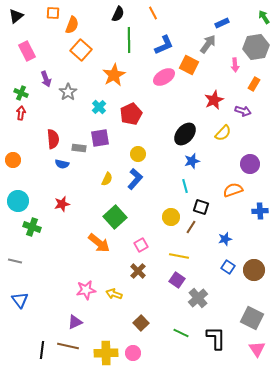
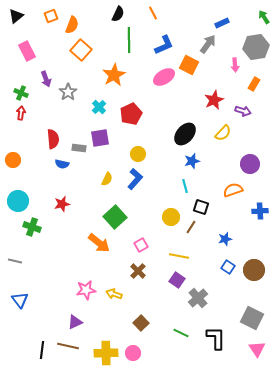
orange square at (53, 13): moved 2 px left, 3 px down; rotated 24 degrees counterclockwise
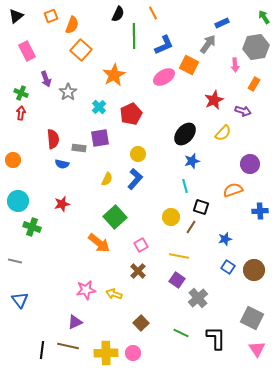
green line at (129, 40): moved 5 px right, 4 px up
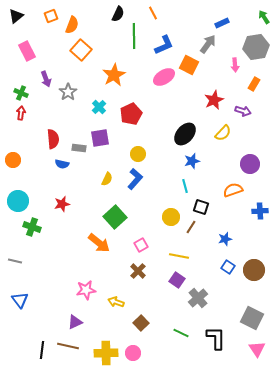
yellow arrow at (114, 294): moved 2 px right, 8 px down
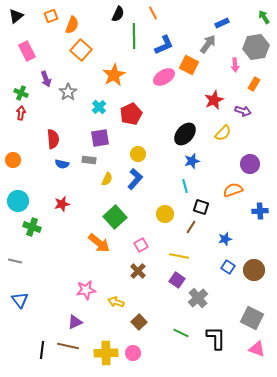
gray rectangle at (79, 148): moved 10 px right, 12 px down
yellow circle at (171, 217): moved 6 px left, 3 px up
brown square at (141, 323): moved 2 px left, 1 px up
pink triangle at (257, 349): rotated 36 degrees counterclockwise
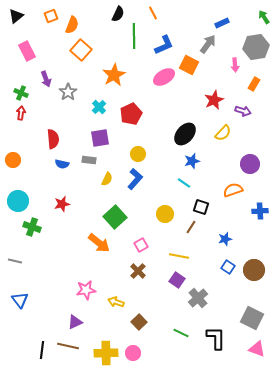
cyan line at (185, 186): moved 1 px left, 3 px up; rotated 40 degrees counterclockwise
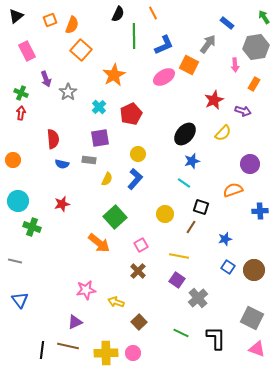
orange square at (51, 16): moved 1 px left, 4 px down
blue rectangle at (222, 23): moved 5 px right; rotated 64 degrees clockwise
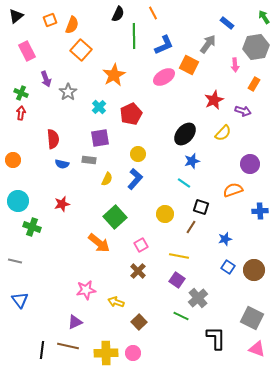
green line at (181, 333): moved 17 px up
